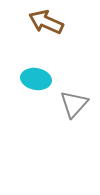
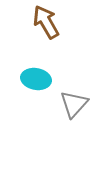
brown arrow: rotated 36 degrees clockwise
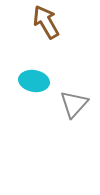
cyan ellipse: moved 2 px left, 2 px down
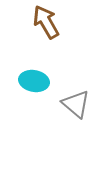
gray triangle: moved 2 px right; rotated 32 degrees counterclockwise
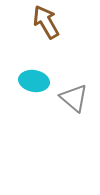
gray triangle: moved 2 px left, 6 px up
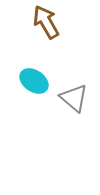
cyan ellipse: rotated 24 degrees clockwise
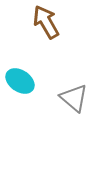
cyan ellipse: moved 14 px left
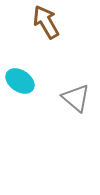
gray triangle: moved 2 px right
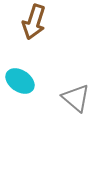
brown arrow: moved 12 px left; rotated 132 degrees counterclockwise
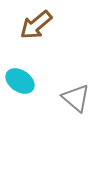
brown arrow: moved 2 px right, 3 px down; rotated 32 degrees clockwise
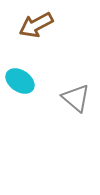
brown arrow: rotated 12 degrees clockwise
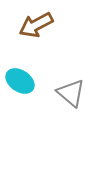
gray triangle: moved 5 px left, 5 px up
